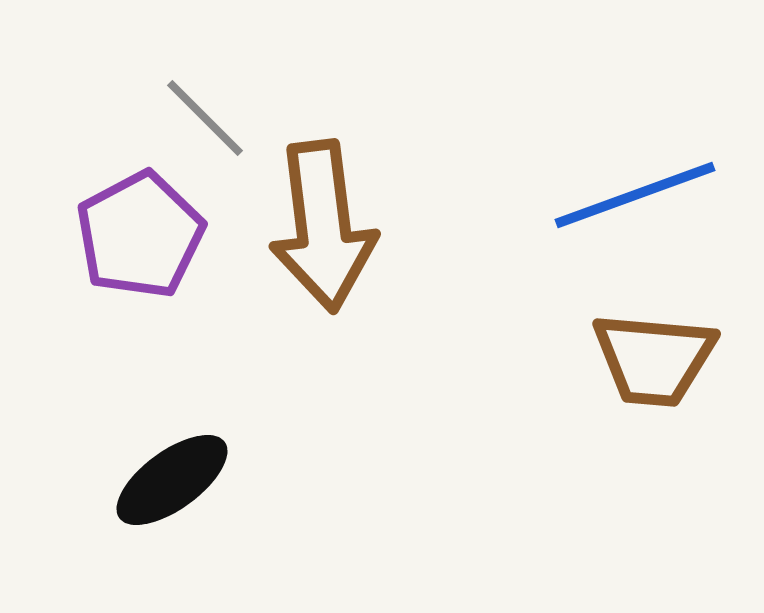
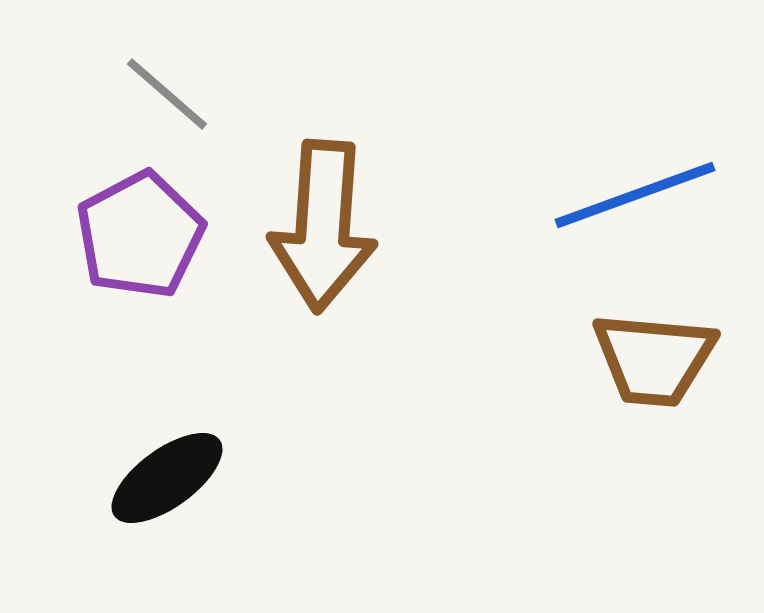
gray line: moved 38 px left, 24 px up; rotated 4 degrees counterclockwise
brown arrow: rotated 11 degrees clockwise
black ellipse: moved 5 px left, 2 px up
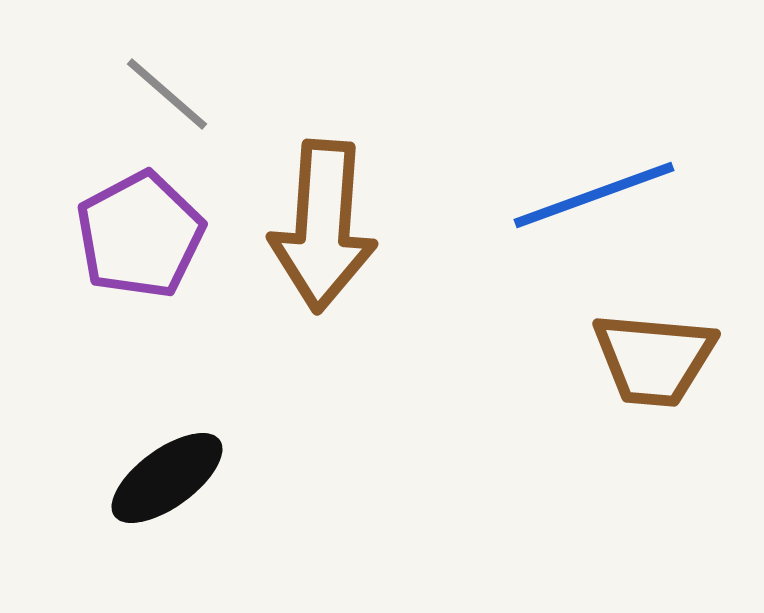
blue line: moved 41 px left
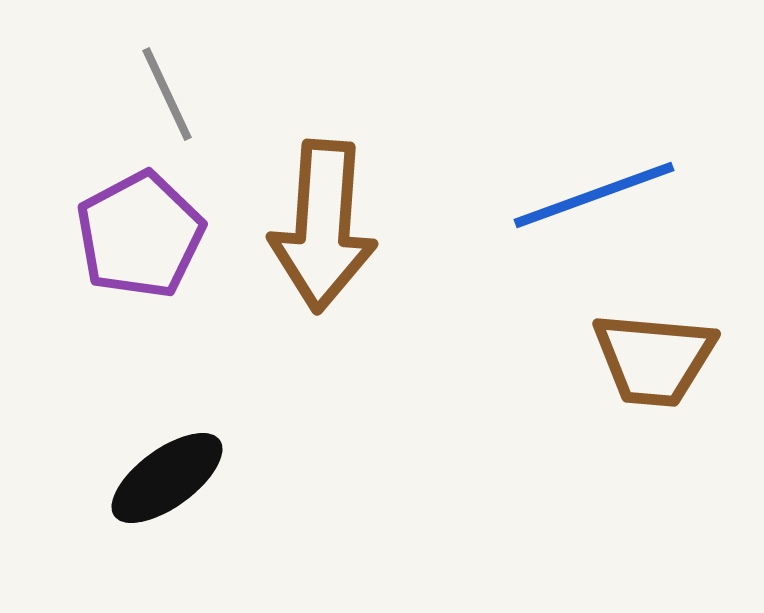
gray line: rotated 24 degrees clockwise
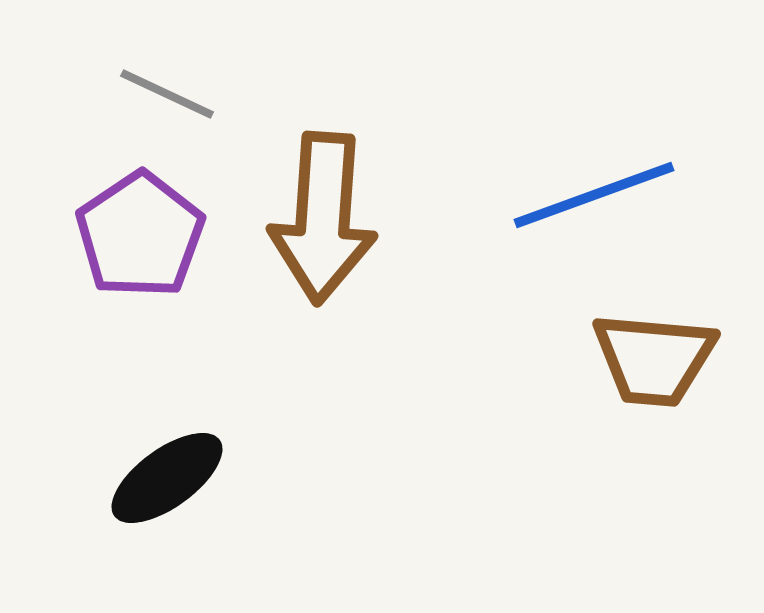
gray line: rotated 40 degrees counterclockwise
brown arrow: moved 8 px up
purple pentagon: rotated 6 degrees counterclockwise
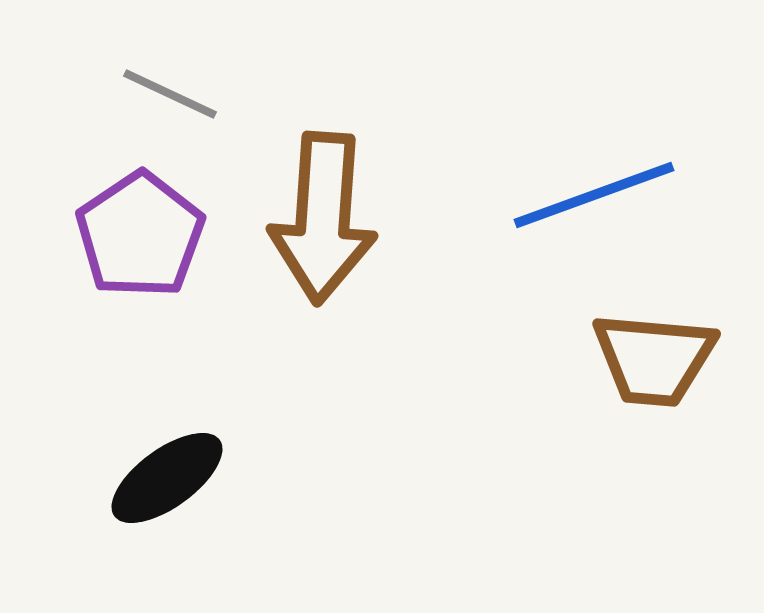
gray line: moved 3 px right
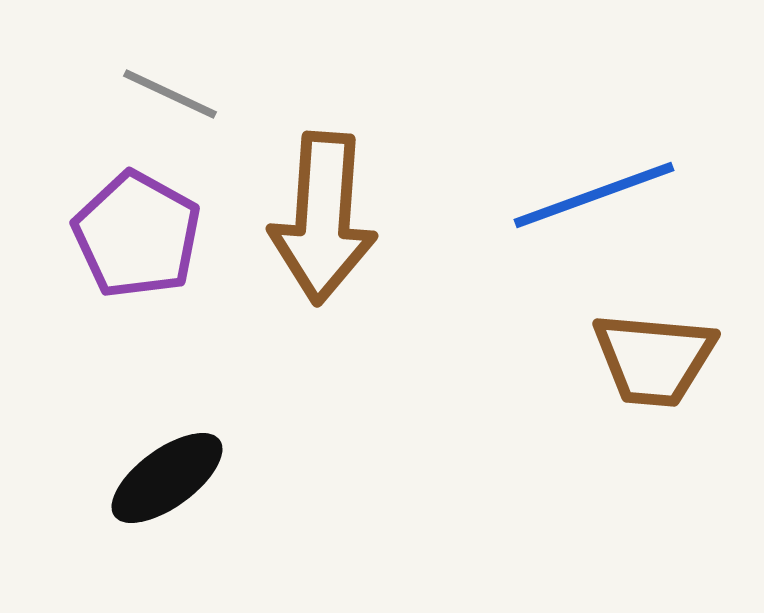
purple pentagon: moved 3 px left; rotated 9 degrees counterclockwise
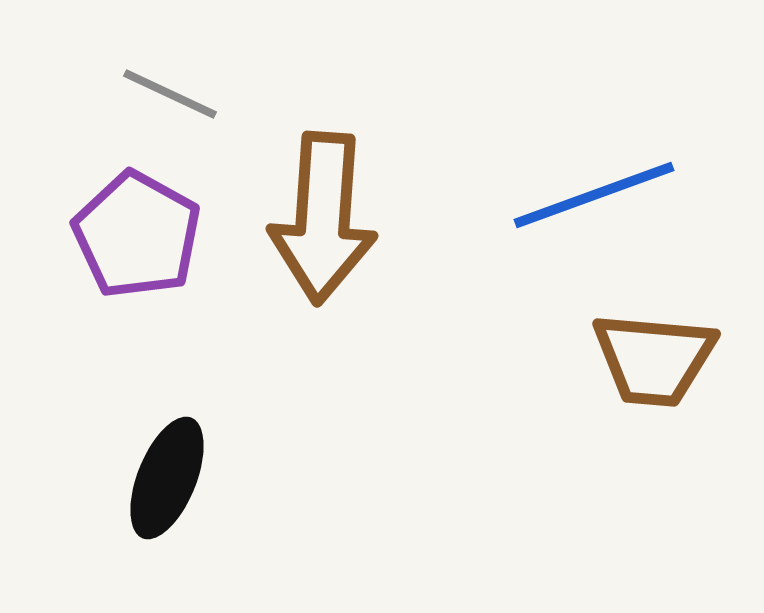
black ellipse: rotated 32 degrees counterclockwise
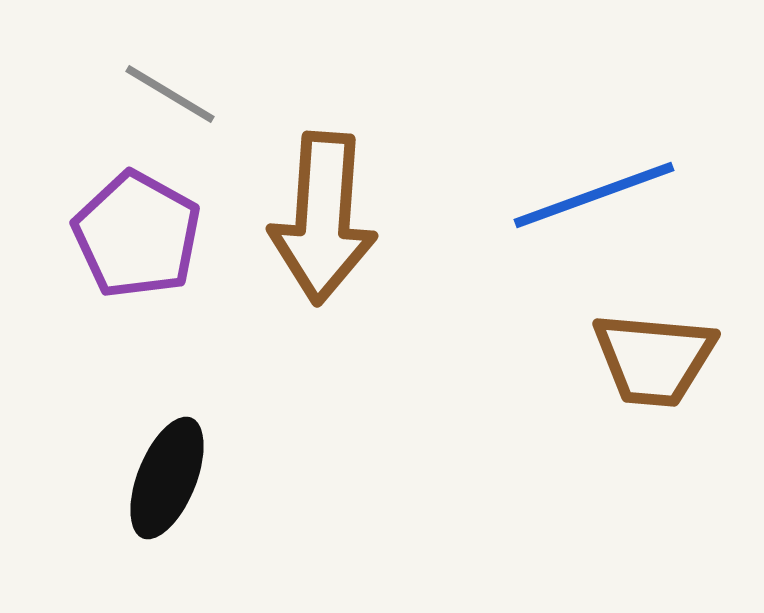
gray line: rotated 6 degrees clockwise
